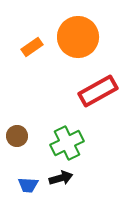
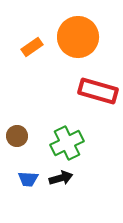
red rectangle: rotated 45 degrees clockwise
blue trapezoid: moved 6 px up
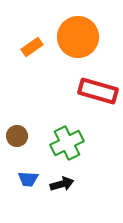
black arrow: moved 1 px right, 6 px down
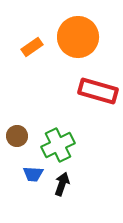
green cross: moved 9 px left, 2 px down
blue trapezoid: moved 5 px right, 5 px up
black arrow: rotated 55 degrees counterclockwise
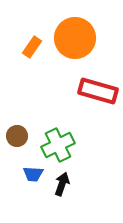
orange circle: moved 3 px left, 1 px down
orange rectangle: rotated 20 degrees counterclockwise
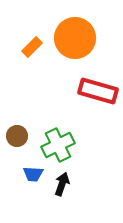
orange rectangle: rotated 10 degrees clockwise
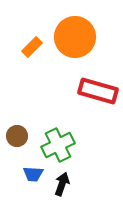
orange circle: moved 1 px up
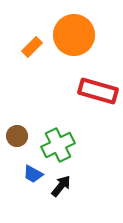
orange circle: moved 1 px left, 2 px up
blue trapezoid: rotated 25 degrees clockwise
black arrow: moved 1 px left, 2 px down; rotated 20 degrees clockwise
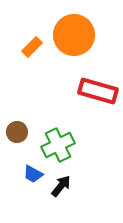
brown circle: moved 4 px up
